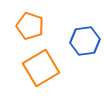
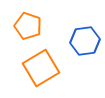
orange pentagon: moved 2 px left
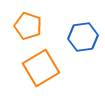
blue hexagon: moved 2 px left, 4 px up
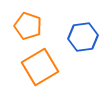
orange square: moved 1 px left, 1 px up
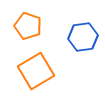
orange square: moved 4 px left, 4 px down
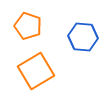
blue hexagon: rotated 12 degrees clockwise
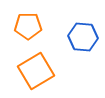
orange pentagon: rotated 20 degrees counterclockwise
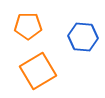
orange square: moved 2 px right
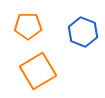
blue hexagon: moved 5 px up; rotated 16 degrees clockwise
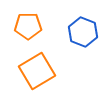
orange square: moved 1 px left
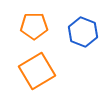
orange pentagon: moved 6 px right
